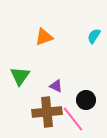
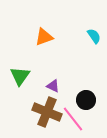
cyan semicircle: rotated 112 degrees clockwise
purple triangle: moved 3 px left
brown cross: rotated 28 degrees clockwise
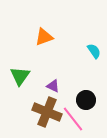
cyan semicircle: moved 15 px down
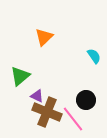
orange triangle: rotated 24 degrees counterclockwise
cyan semicircle: moved 5 px down
green triangle: rotated 15 degrees clockwise
purple triangle: moved 16 px left, 10 px down
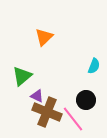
cyan semicircle: moved 10 px down; rotated 56 degrees clockwise
green triangle: moved 2 px right
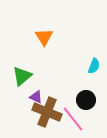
orange triangle: rotated 18 degrees counterclockwise
purple triangle: moved 1 px left, 1 px down
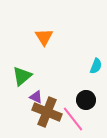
cyan semicircle: moved 2 px right
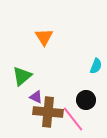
brown cross: moved 1 px right; rotated 16 degrees counterclockwise
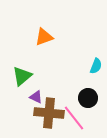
orange triangle: rotated 42 degrees clockwise
black circle: moved 2 px right, 2 px up
brown cross: moved 1 px right, 1 px down
pink line: moved 1 px right, 1 px up
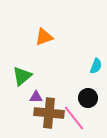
purple triangle: rotated 24 degrees counterclockwise
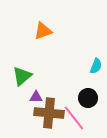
orange triangle: moved 1 px left, 6 px up
